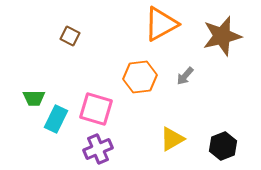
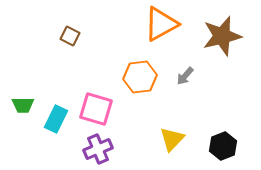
green trapezoid: moved 11 px left, 7 px down
yellow triangle: rotated 16 degrees counterclockwise
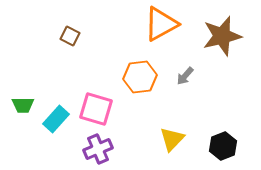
cyan rectangle: rotated 16 degrees clockwise
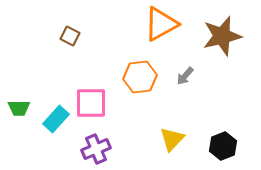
green trapezoid: moved 4 px left, 3 px down
pink square: moved 5 px left, 6 px up; rotated 16 degrees counterclockwise
purple cross: moved 2 px left
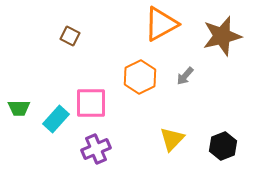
orange hexagon: rotated 20 degrees counterclockwise
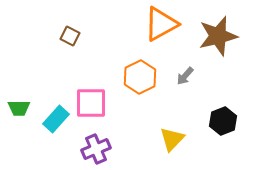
brown star: moved 4 px left
black hexagon: moved 25 px up
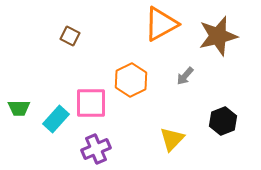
orange hexagon: moved 9 px left, 3 px down
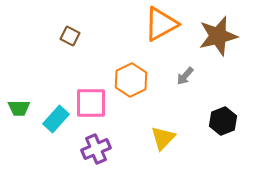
yellow triangle: moved 9 px left, 1 px up
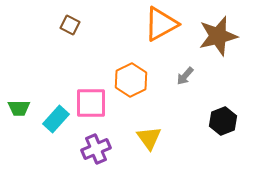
brown square: moved 11 px up
yellow triangle: moved 14 px left; rotated 20 degrees counterclockwise
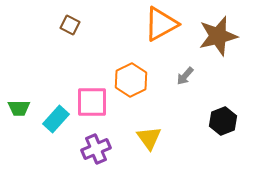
pink square: moved 1 px right, 1 px up
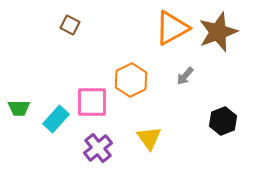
orange triangle: moved 11 px right, 4 px down
brown star: moved 4 px up; rotated 6 degrees counterclockwise
purple cross: moved 2 px right, 1 px up; rotated 16 degrees counterclockwise
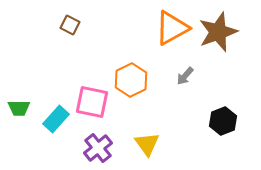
pink square: rotated 12 degrees clockwise
yellow triangle: moved 2 px left, 6 px down
